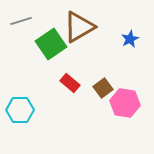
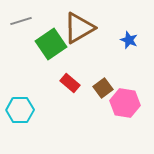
brown triangle: moved 1 px down
blue star: moved 1 px left, 1 px down; rotated 24 degrees counterclockwise
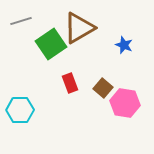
blue star: moved 5 px left, 5 px down
red rectangle: rotated 30 degrees clockwise
brown square: rotated 12 degrees counterclockwise
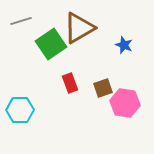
brown square: rotated 30 degrees clockwise
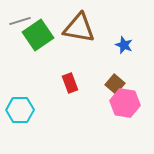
gray line: moved 1 px left
brown triangle: rotated 40 degrees clockwise
green square: moved 13 px left, 9 px up
brown square: moved 12 px right, 4 px up; rotated 30 degrees counterclockwise
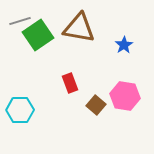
blue star: rotated 18 degrees clockwise
brown square: moved 19 px left, 21 px down
pink hexagon: moved 7 px up
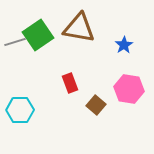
gray line: moved 5 px left, 21 px down
pink hexagon: moved 4 px right, 7 px up
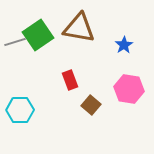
red rectangle: moved 3 px up
brown square: moved 5 px left
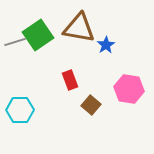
blue star: moved 18 px left
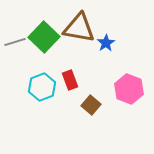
green square: moved 6 px right, 2 px down; rotated 12 degrees counterclockwise
blue star: moved 2 px up
pink hexagon: rotated 12 degrees clockwise
cyan hexagon: moved 22 px right, 23 px up; rotated 20 degrees counterclockwise
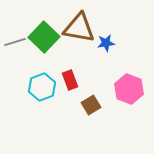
blue star: rotated 24 degrees clockwise
brown square: rotated 18 degrees clockwise
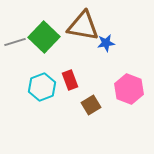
brown triangle: moved 4 px right, 2 px up
